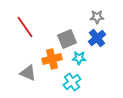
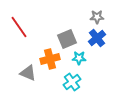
red line: moved 6 px left
orange cross: moved 2 px left
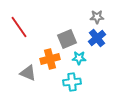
cyan cross: rotated 30 degrees clockwise
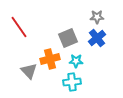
gray square: moved 1 px right, 1 px up
cyan star: moved 3 px left, 3 px down
gray triangle: moved 1 px right, 2 px up; rotated 24 degrees clockwise
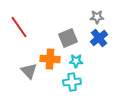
blue cross: moved 2 px right
orange cross: rotated 18 degrees clockwise
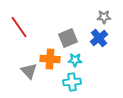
gray star: moved 7 px right
cyan star: moved 1 px left, 1 px up
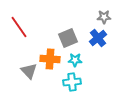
blue cross: moved 1 px left
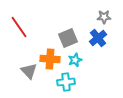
cyan star: rotated 24 degrees counterclockwise
cyan cross: moved 6 px left
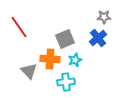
gray square: moved 3 px left, 1 px down
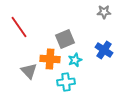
gray star: moved 5 px up
blue cross: moved 6 px right, 12 px down; rotated 18 degrees counterclockwise
